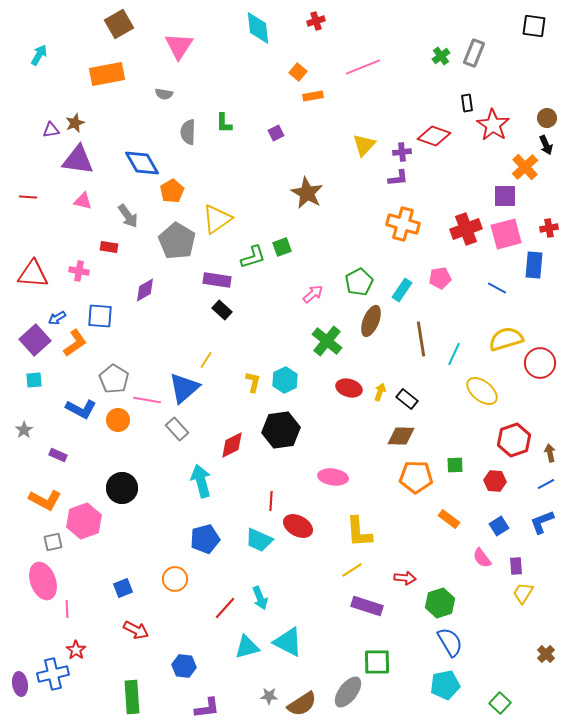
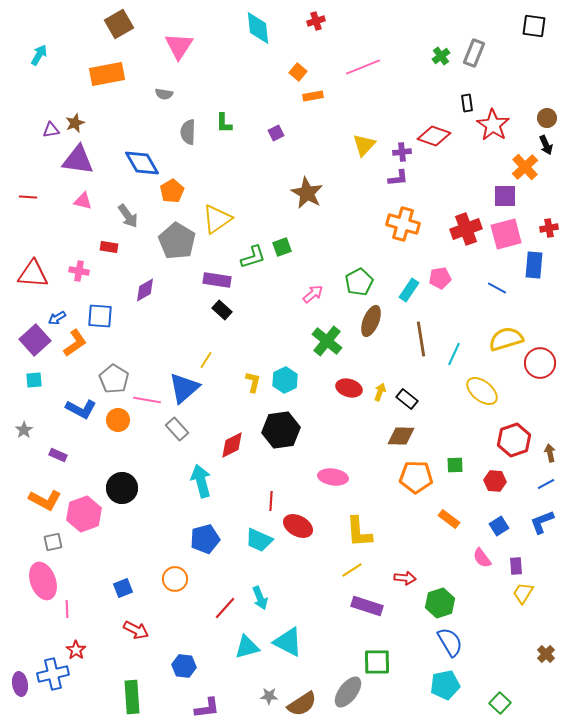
cyan rectangle at (402, 290): moved 7 px right
pink hexagon at (84, 521): moved 7 px up
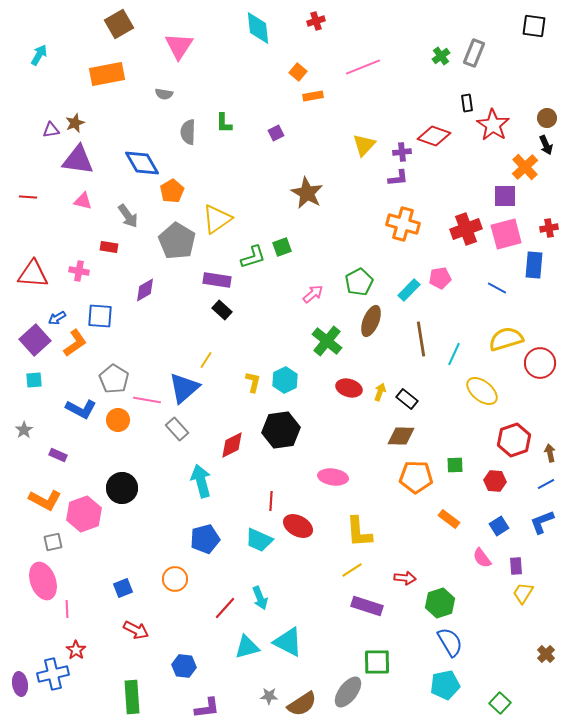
cyan rectangle at (409, 290): rotated 10 degrees clockwise
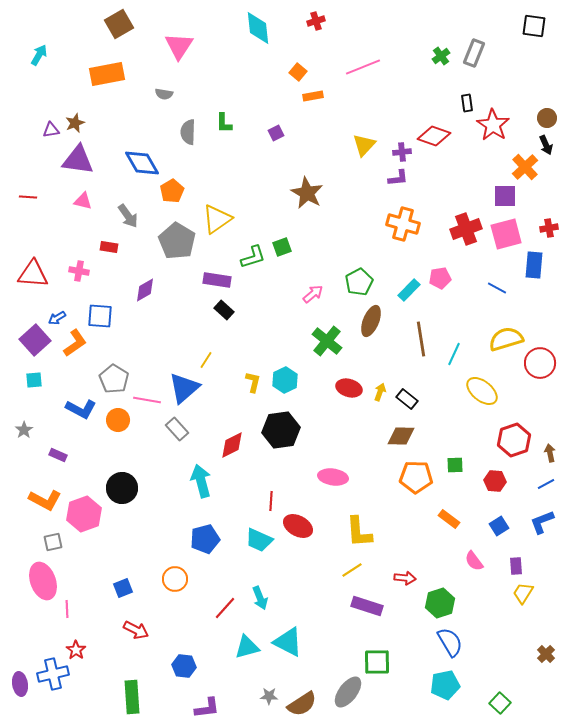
black rectangle at (222, 310): moved 2 px right
pink semicircle at (482, 558): moved 8 px left, 3 px down
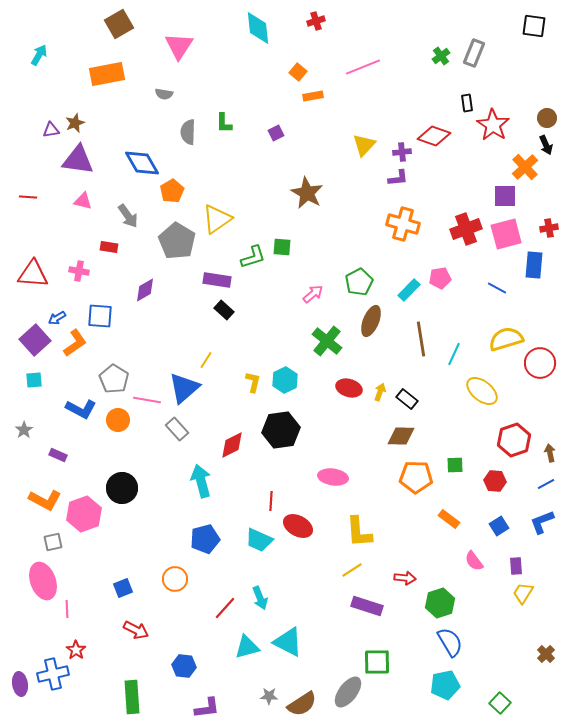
green square at (282, 247): rotated 24 degrees clockwise
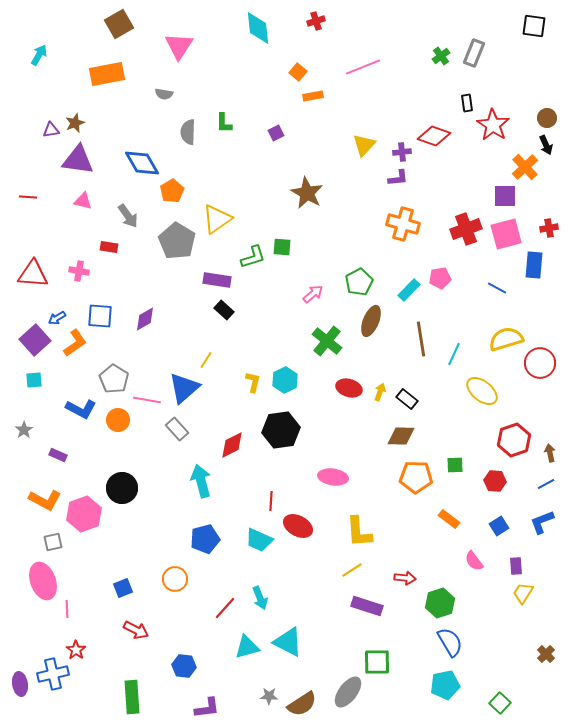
purple diamond at (145, 290): moved 29 px down
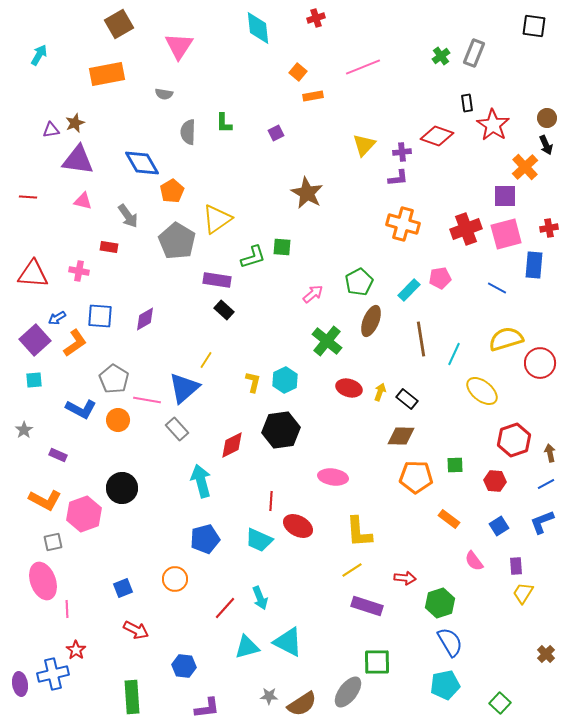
red cross at (316, 21): moved 3 px up
red diamond at (434, 136): moved 3 px right
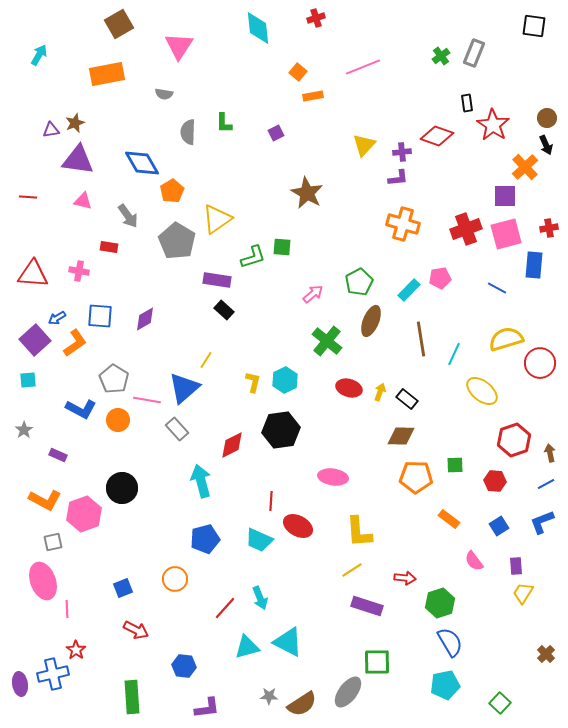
cyan square at (34, 380): moved 6 px left
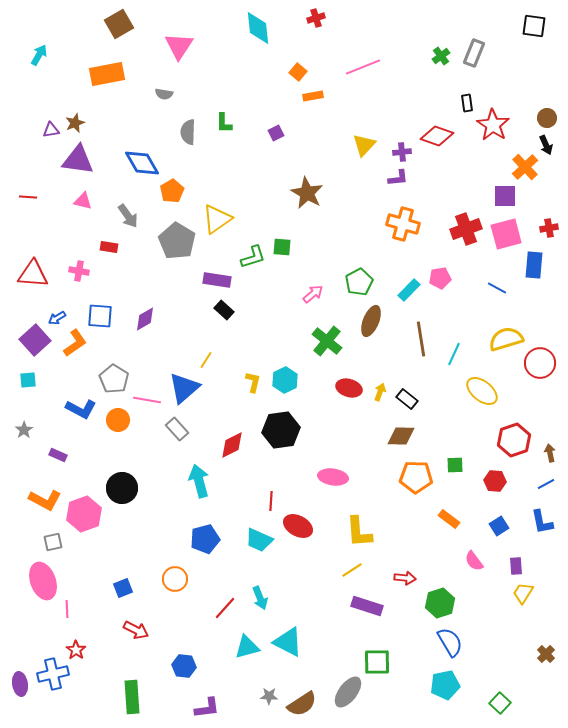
cyan arrow at (201, 481): moved 2 px left
blue L-shape at (542, 522): rotated 80 degrees counterclockwise
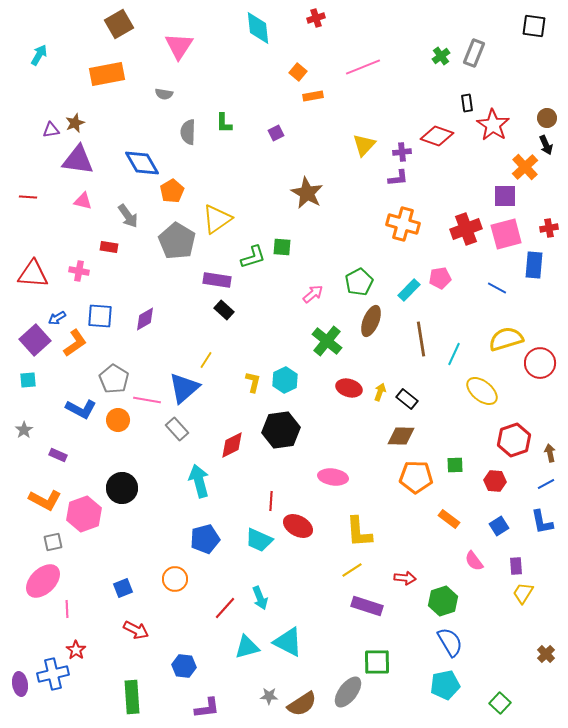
pink ellipse at (43, 581): rotated 66 degrees clockwise
green hexagon at (440, 603): moved 3 px right, 2 px up
